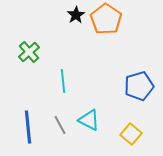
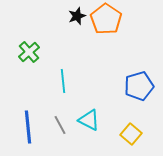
black star: moved 1 px right, 1 px down; rotated 12 degrees clockwise
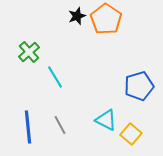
cyan line: moved 8 px left, 4 px up; rotated 25 degrees counterclockwise
cyan triangle: moved 17 px right
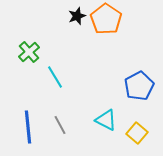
blue pentagon: rotated 12 degrees counterclockwise
yellow square: moved 6 px right, 1 px up
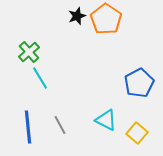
cyan line: moved 15 px left, 1 px down
blue pentagon: moved 3 px up
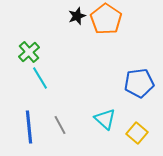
blue pentagon: rotated 20 degrees clockwise
cyan triangle: moved 1 px left, 1 px up; rotated 15 degrees clockwise
blue line: moved 1 px right
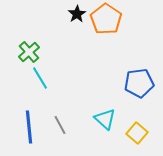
black star: moved 2 px up; rotated 12 degrees counterclockwise
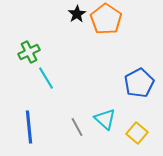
green cross: rotated 15 degrees clockwise
cyan line: moved 6 px right
blue pentagon: rotated 20 degrees counterclockwise
gray line: moved 17 px right, 2 px down
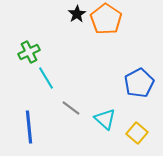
gray line: moved 6 px left, 19 px up; rotated 24 degrees counterclockwise
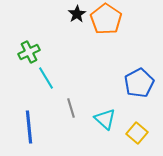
gray line: rotated 36 degrees clockwise
